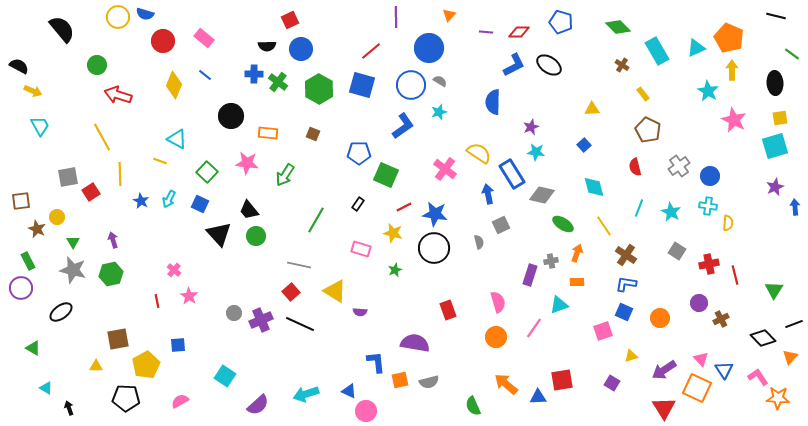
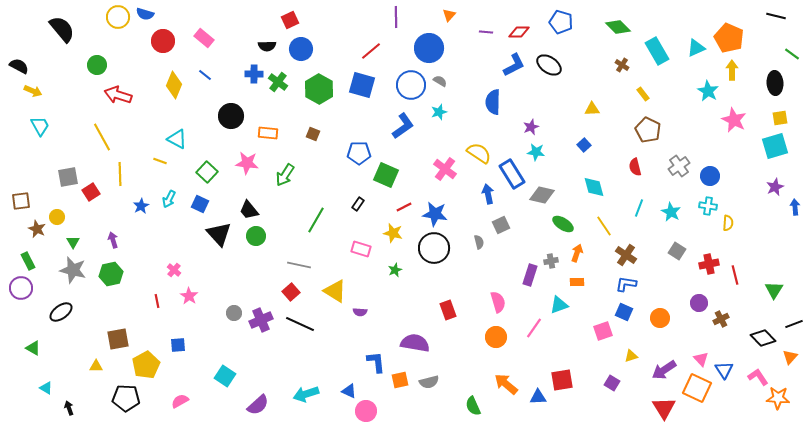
blue star at (141, 201): moved 5 px down; rotated 14 degrees clockwise
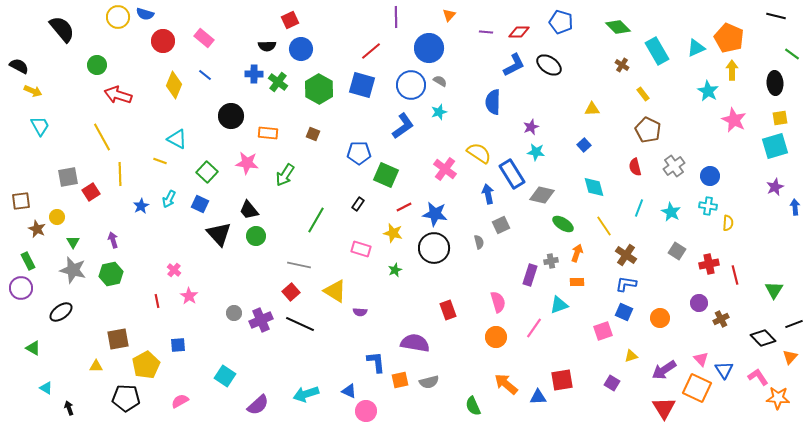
gray cross at (679, 166): moved 5 px left
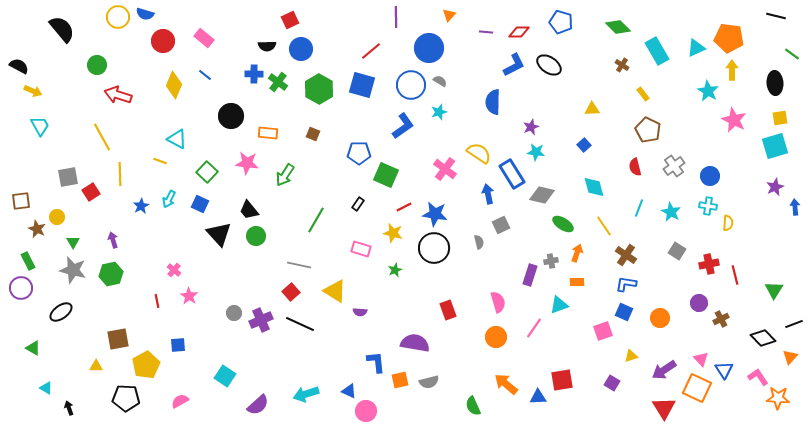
orange pentagon at (729, 38): rotated 16 degrees counterclockwise
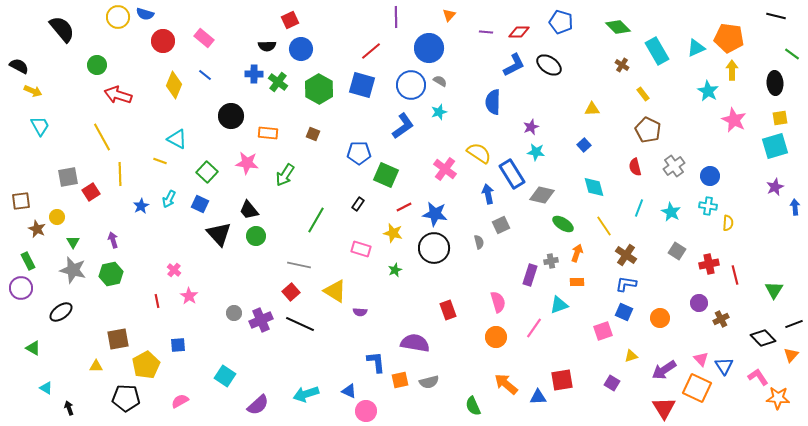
orange triangle at (790, 357): moved 1 px right, 2 px up
blue triangle at (724, 370): moved 4 px up
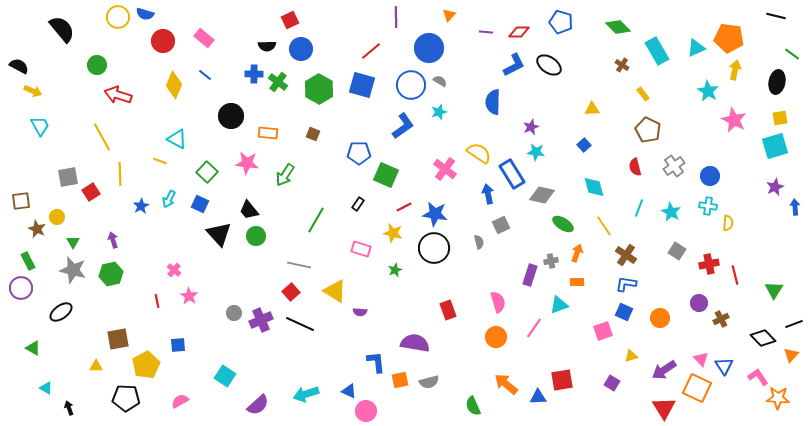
yellow arrow at (732, 70): moved 3 px right; rotated 12 degrees clockwise
black ellipse at (775, 83): moved 2 px right, 1 px up; rotated 15 degrees clockwise
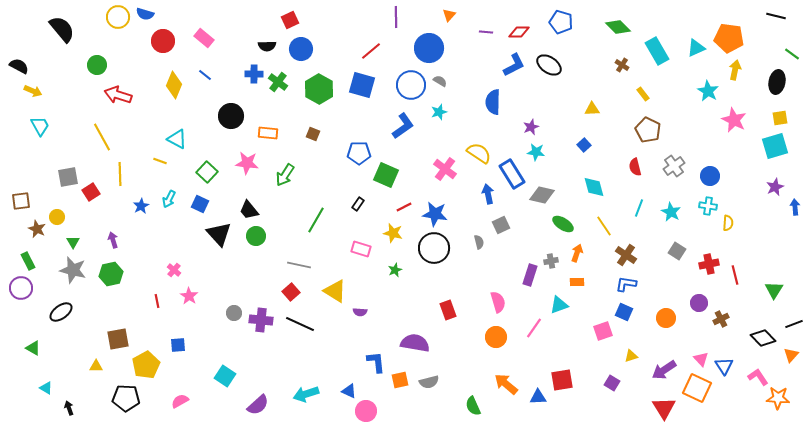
orange circle at (660, 318): moved 6 px right
purple cross at (261, 320): rotated 30 degrees clockwise
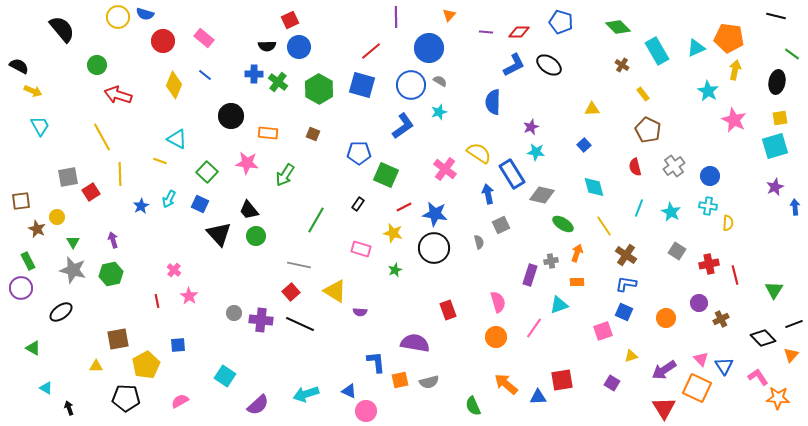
blue circle at (301, 49): moved 2 px left, 2 px up
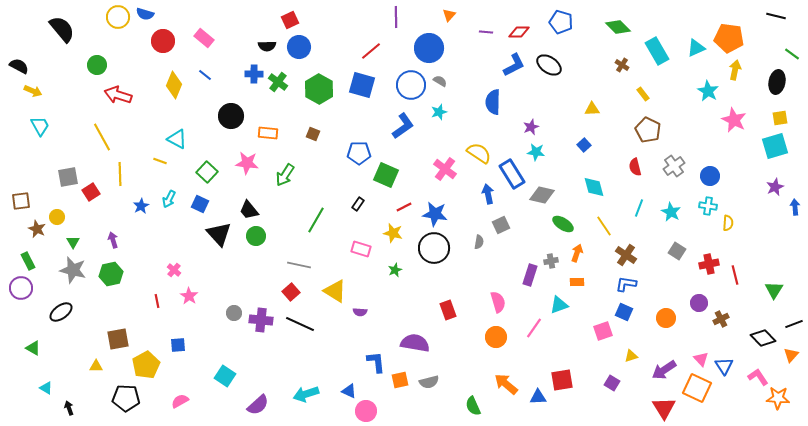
gray semicircle at (479, 242): rotated 24 degrees clockwise
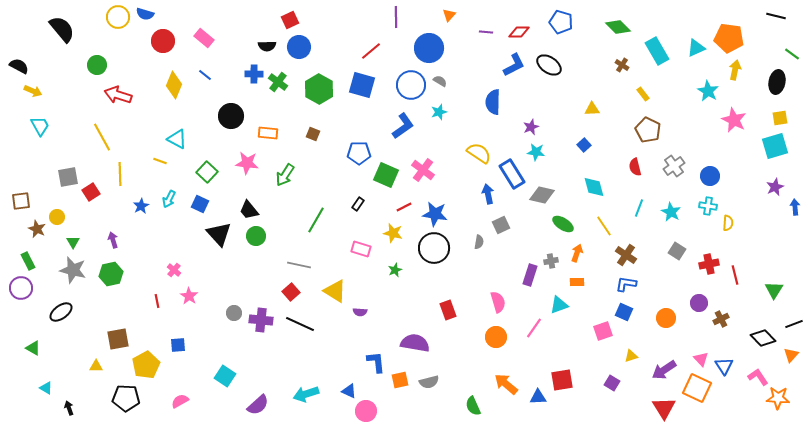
pink cross at (445, 169): moved 22 px left, 1 px down
